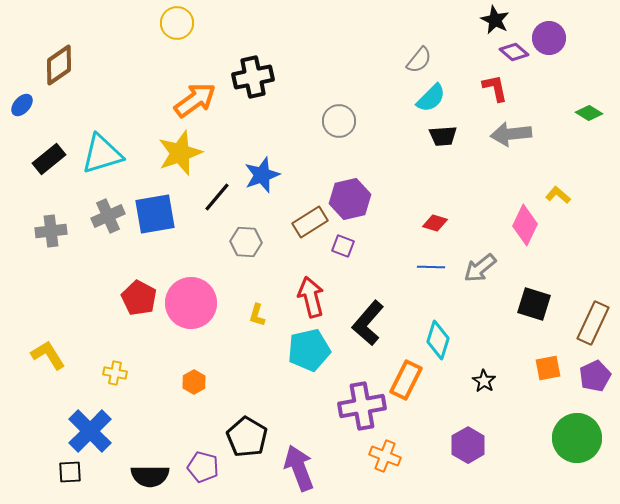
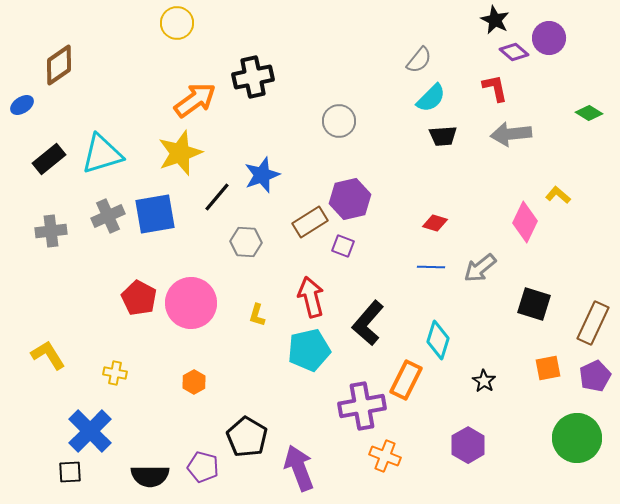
blue ellipse at (22, 105): rotated 15 degrees clockwise
pink diamond at (525, 225): moved 3 px up
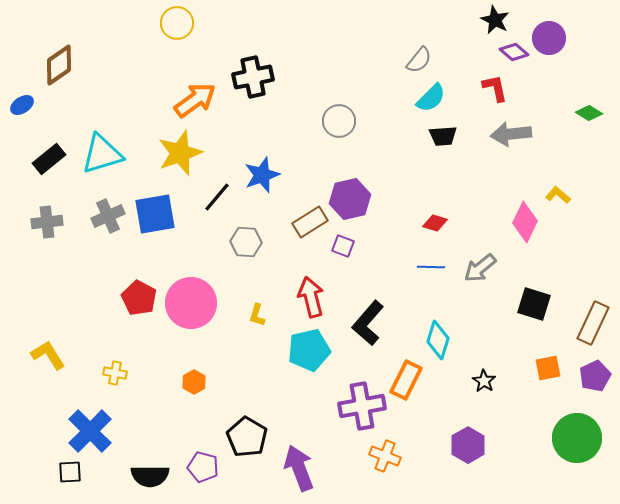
gray cross at (51, 231): moved 4 px left, 9 px up
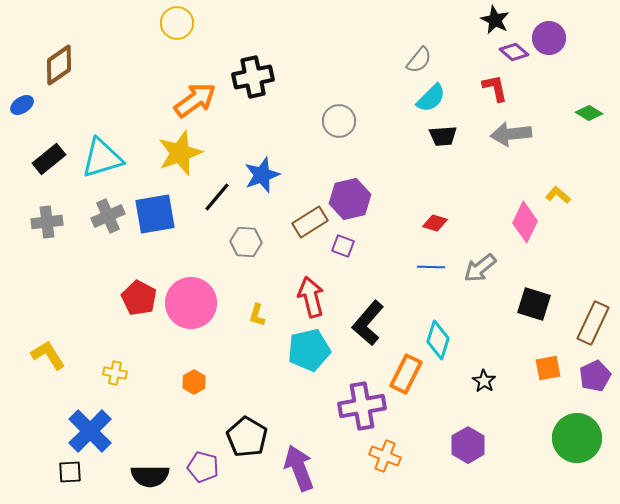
cyan triangle at (102, 154): moved 4 px down
orange rectangle at (406, 380): moved 6 px up
